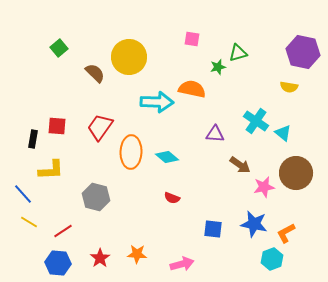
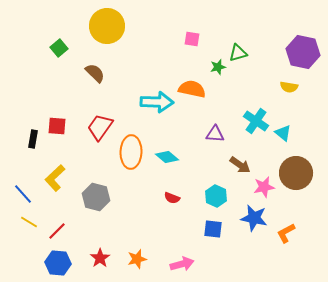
yellow circle: moved 22 px left, 31 px up
yellow L-shape: moved 4 px right, 8 px down; rotated 140 degrees clockwise
blue star: moved 6 px up
red line: moved 6 px left; rotated 12 degrees counterclockwise
orange star: moved 5 px down; rotated 18 degrees counterclockwise
cyan hexagon: moved 56 px left, 63 px up; rotated 15 degrees counterclockwise
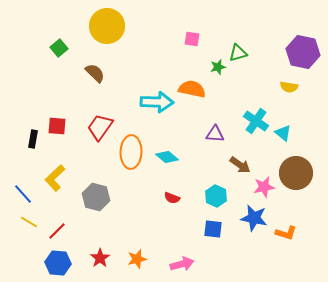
orange L-shape: rotated 135 degrees counterclockwise
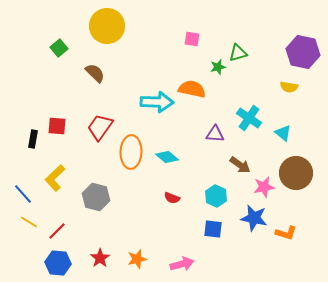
cyan cross: moved 7 px left, 3 px up
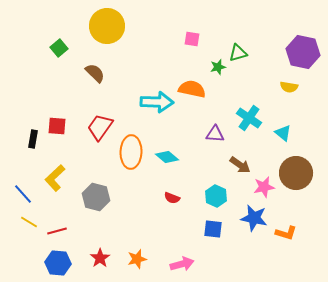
red line: rotated 30 degrees clockwise
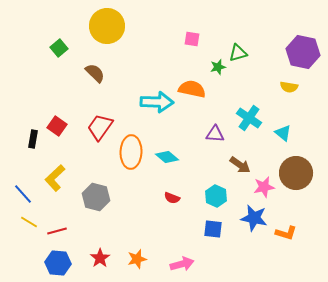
red square: rotated 30 degrees clockwise
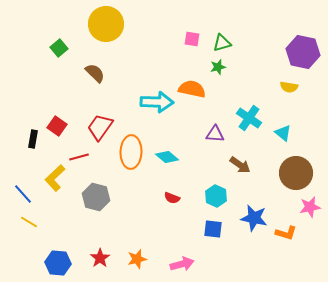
yellow circle: moved 1 px left, 2 px up
green triangle: moved 16 px left, 10 px up
pink star: moved 46 px right, 20 px down
red line: moved 22 px right, 74 px up
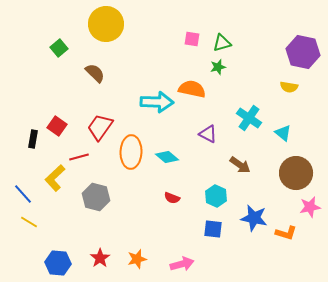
purple triangle: moved 7 px left; rotated 24 degrees clockwise
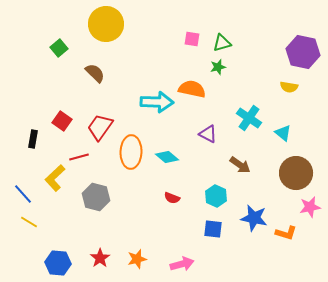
red square: moved 5 px right, 5 px up
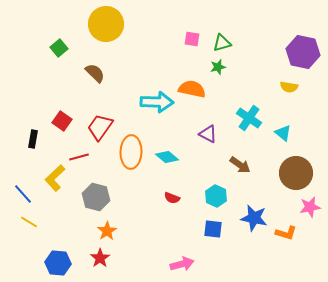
orange star: moved 30 px left, 28 px up; rotated 18 degrees counterclockwise
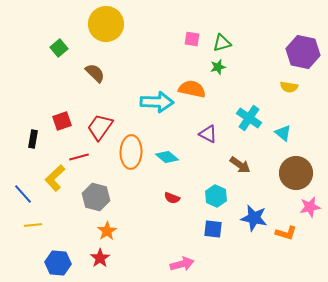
red square: rotated 36 degrees clockwise
yellow line: moved 4 px right, 3 px down; rotated 36 degrees counterclockwise
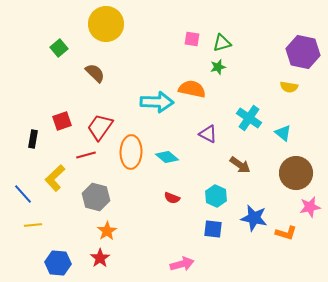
red line: moved 7 px right, 2 px up
